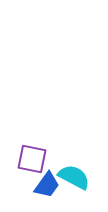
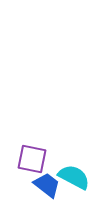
blue trapezoid: rotated 88 degrees counterclockwise
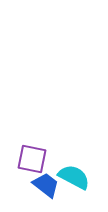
blue trapezoid: moved 1 px left
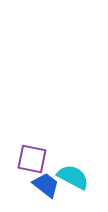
cyan semicircle: moved 1 px left
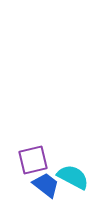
purple square: moved 1 px right, 1 px down; rotated 24 degrees counterclockwise
